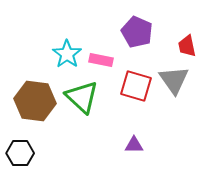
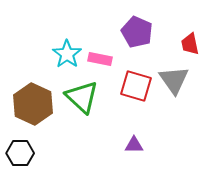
red trapezoid: moved 3 px right, 2 px up
pink rectangle: moved 1 px left, 1 px up
brown hexagon: moved 2 px left, 3 px down; rotated 18 degrees clockwise
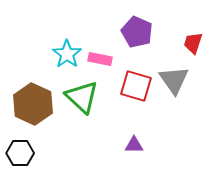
red trapezoid: moved 3 px right, 1 px up; rotated 30 degrees clockwise
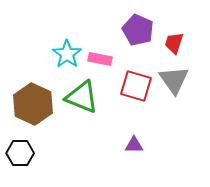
purple pentagon: moved 1 px right, 2 px up
red trapezoid: moved 19 px left
green triangle: rotated 21 degrees counterclockwise
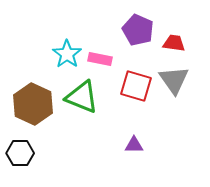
red trapezoid: rotated 80 degrees clockwise
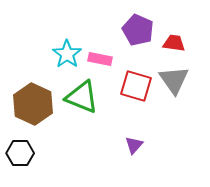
purple triangle: rotated 48 degrees counterclockwise
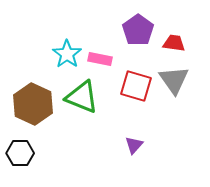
purple pentagon: rotated 12 degrees clockwise
